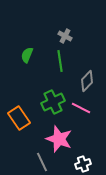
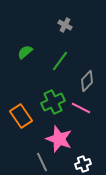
gray cross: moved 11 px up
green semicircle: moved 2 px left, 3 px up; rotated 28 degrees clockwise
green line: rotated 45 degrees clockwise
orange rectangle: moved 2 px right, 2 px up
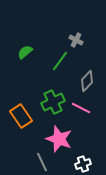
gray cross: moved 11 px right, 15 px down
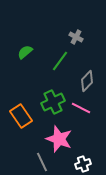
gray cross: moved 3 px up
